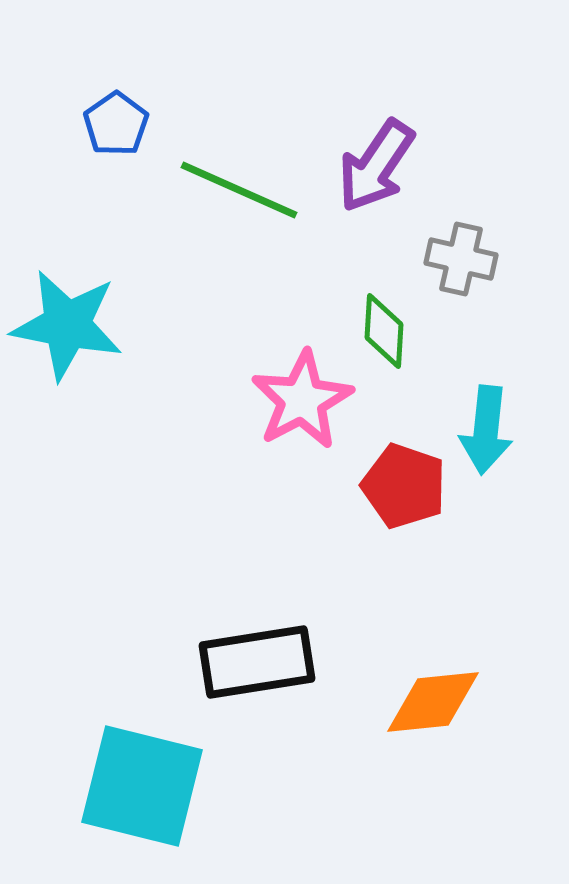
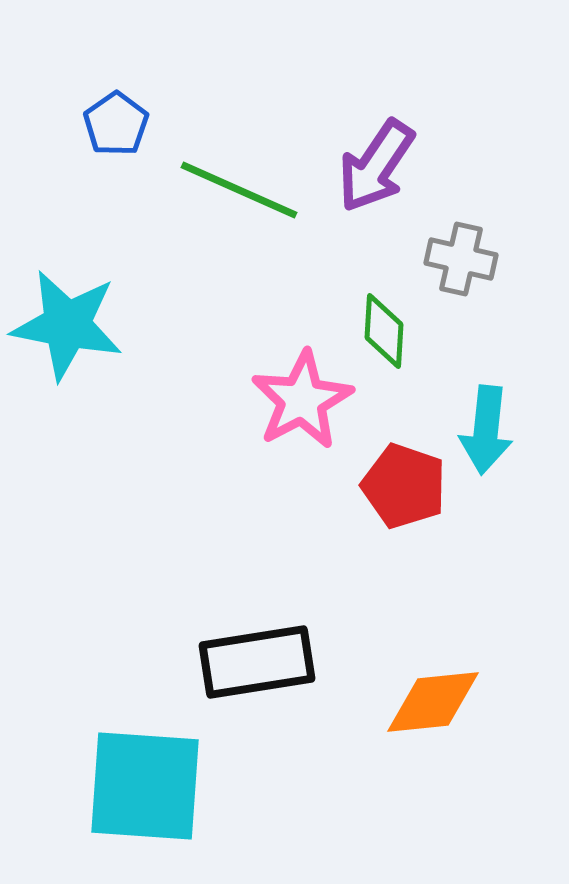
cyan square: moved 3 px right; rotated 10 degrees counterclockwise
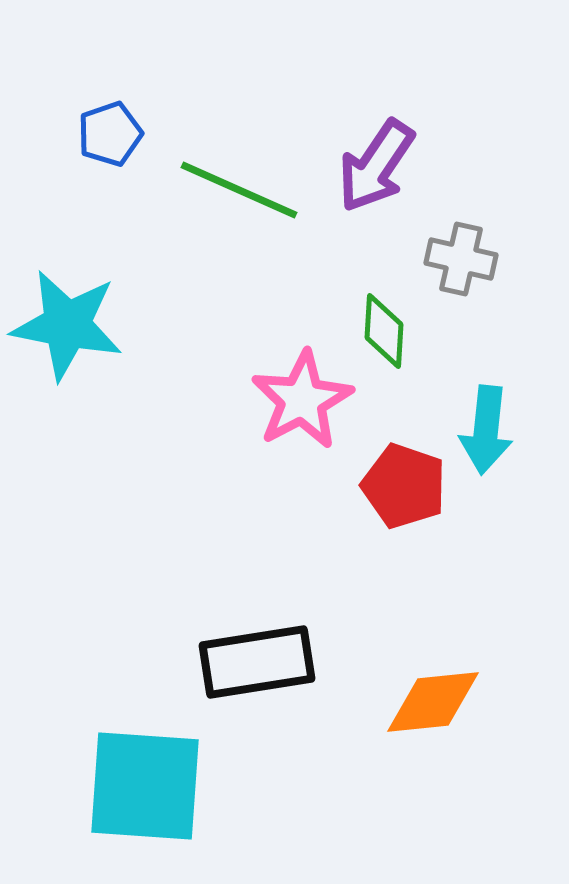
blue pentagon: moved 6 px left, 10 px down; rotated 16 degrees clockwise
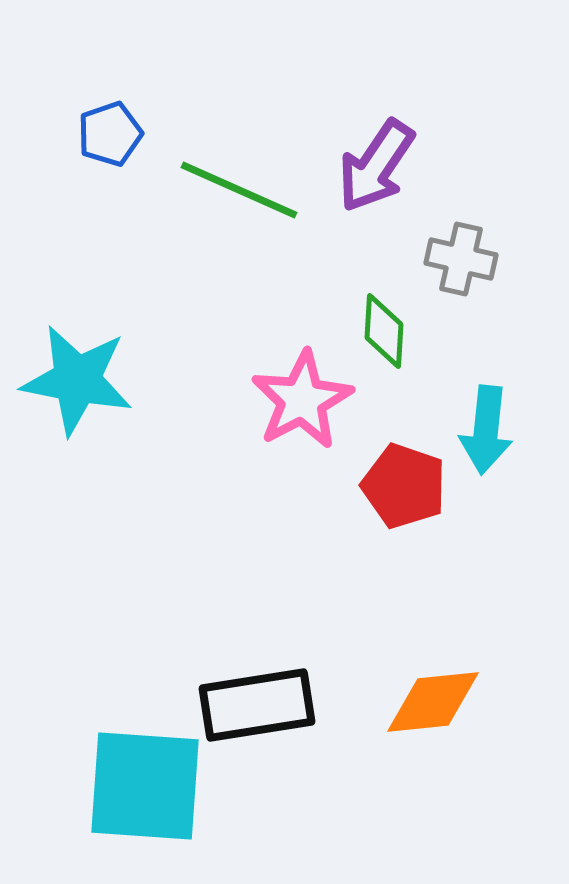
cyan star: moved 10 px right, 55 px down
black rectangle: moved 43 px down
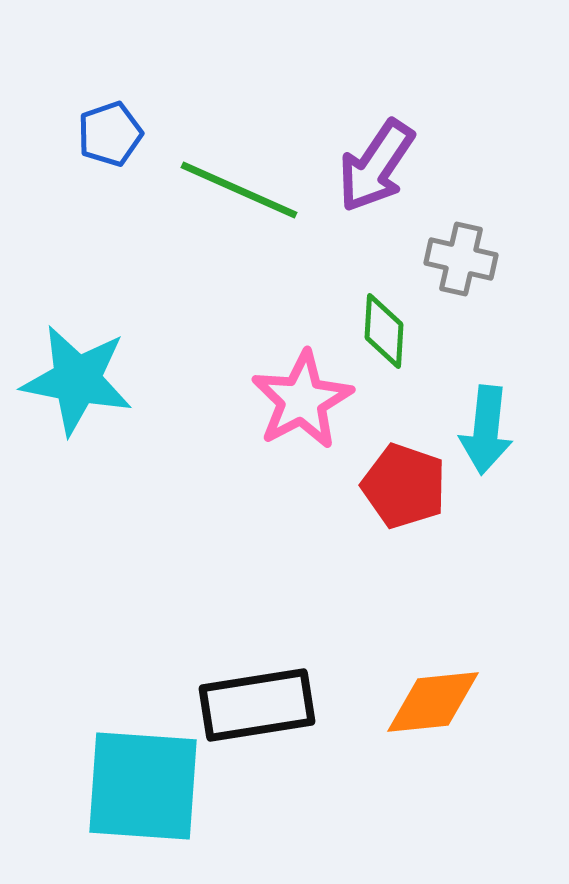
cyan square: moved 2 px left
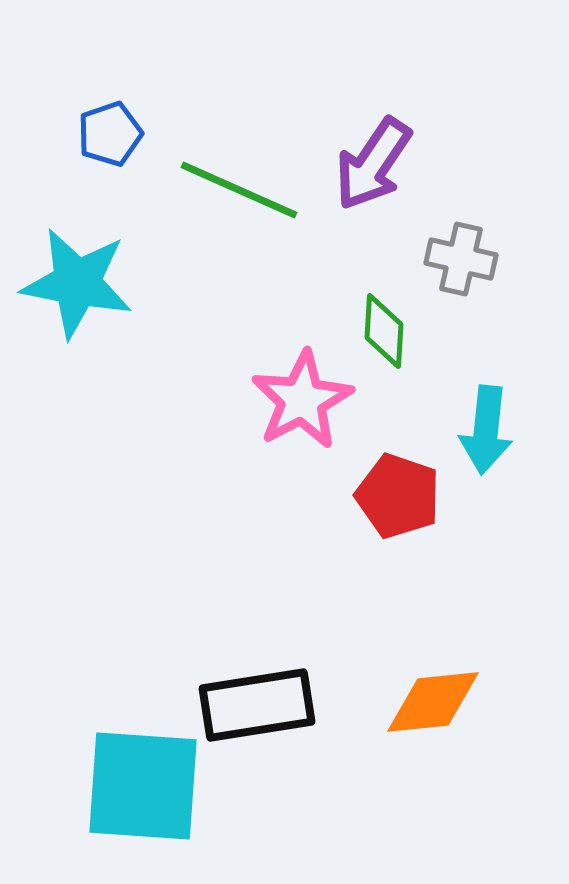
purple arrow: moved 3 px left, 2 px up
cyan star: moved 97 px up
red pentagon: moved 6 px left, 10 px down
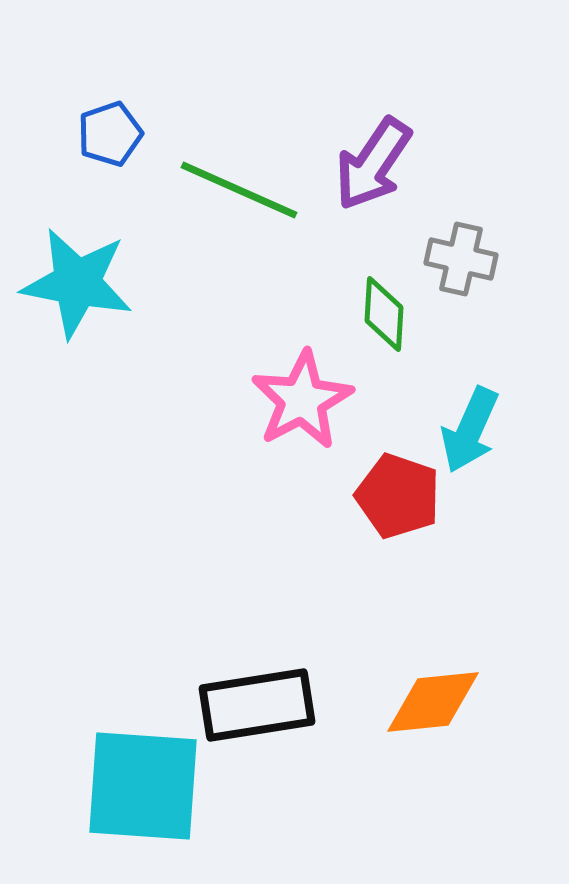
green diamond: moved 17 px up
cyan arrow: moved 16 px left; rotated 18 degrees clockwise
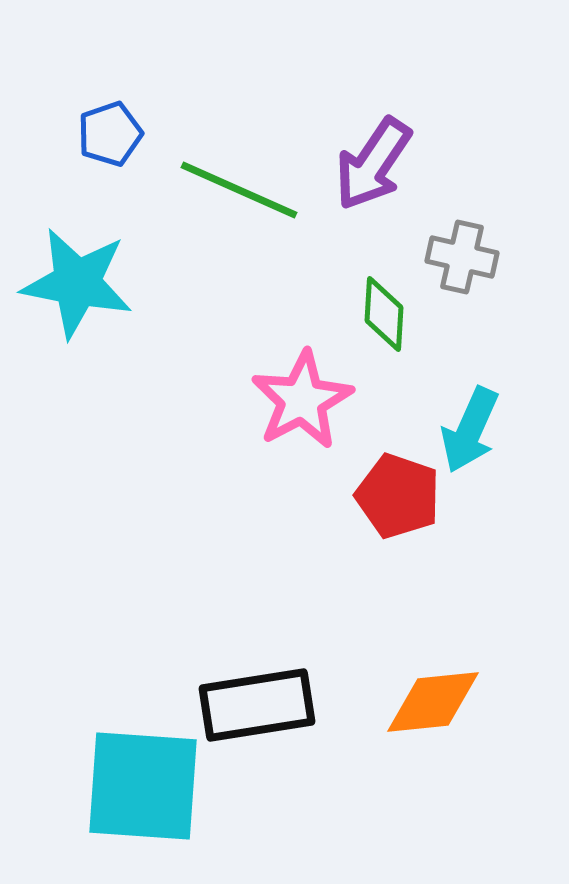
gray cross: moved 1 px right, 2 px up
